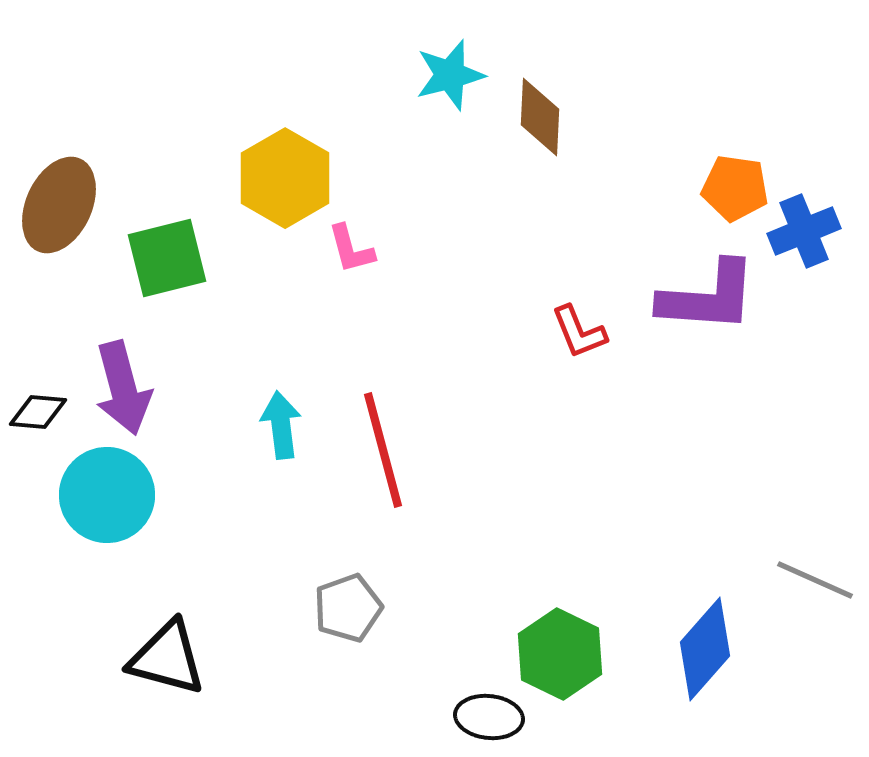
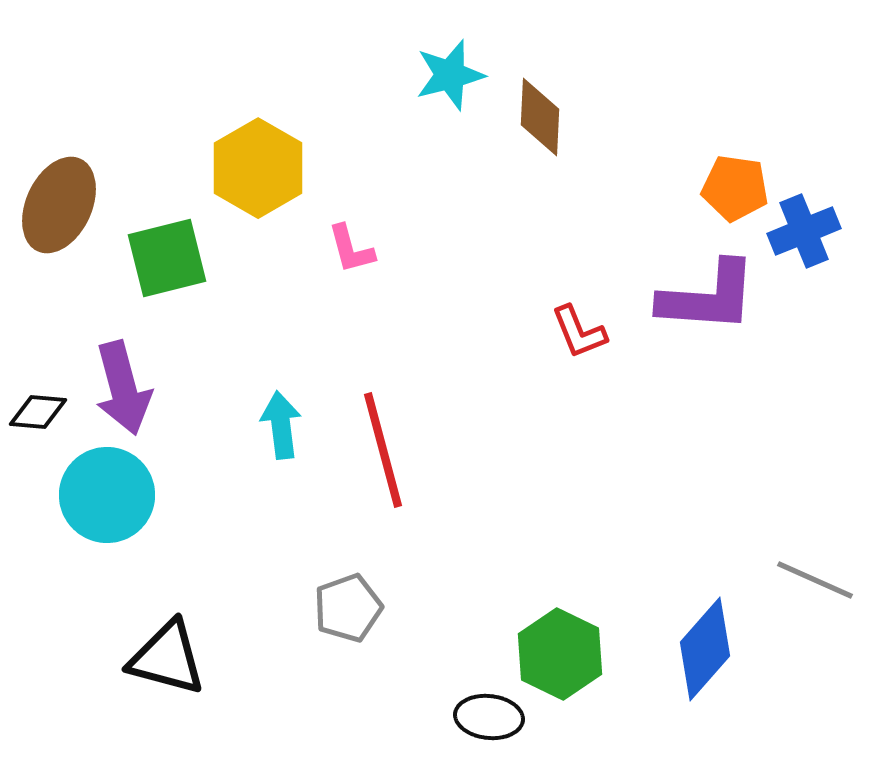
yellow hexagon: moved 27 px left, 10 px up
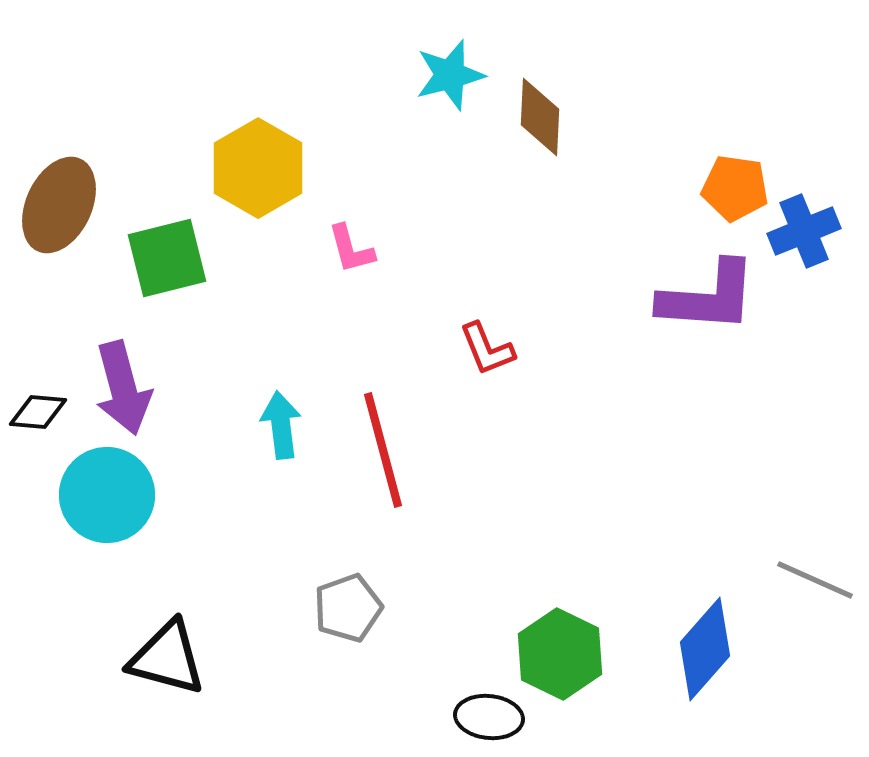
red L-shape: moved 92 px left, 17 px down
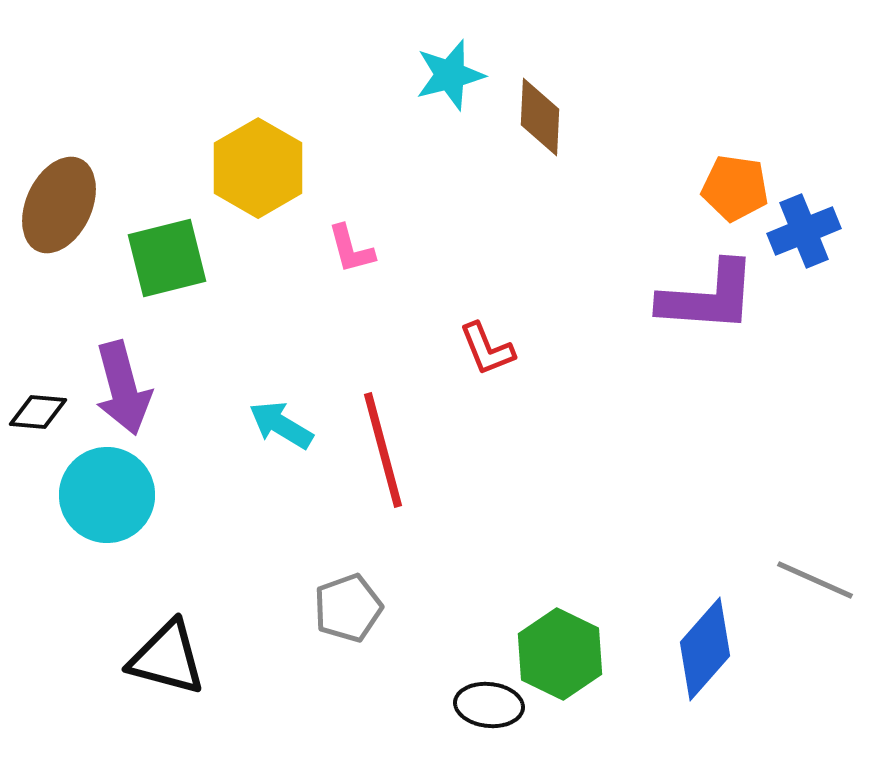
cyan arrow: rotated 52 degrees counterclockwise
black ellipse: moved 12 px up
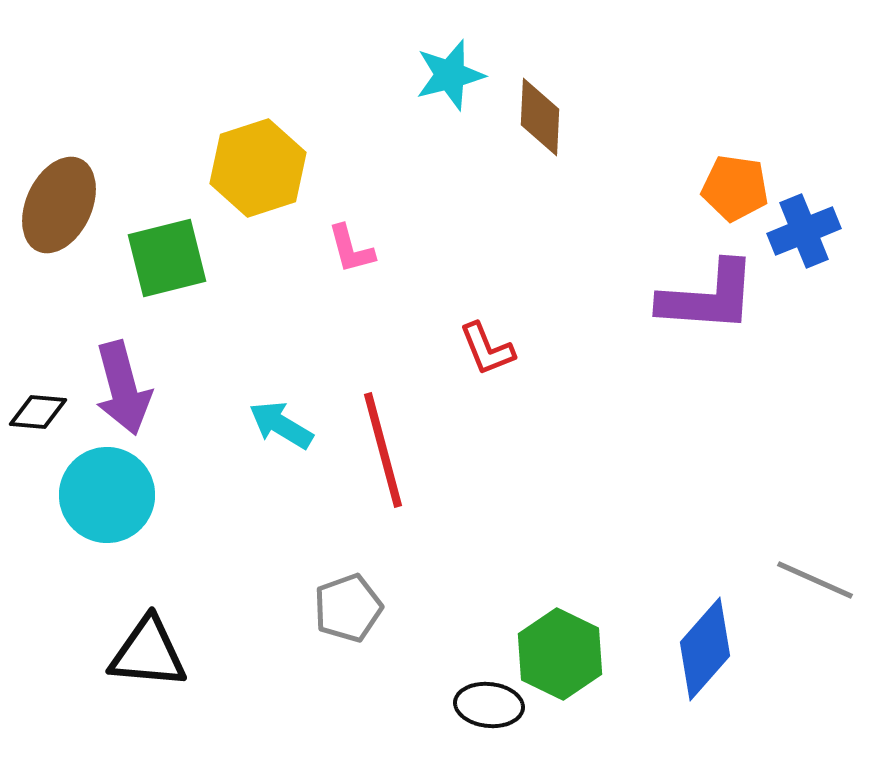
yellow hexagon: rotated 12 degrees clockwise
black triangle: moved 19 px left, 5 px up; rotated 10 degrees counterclockwise
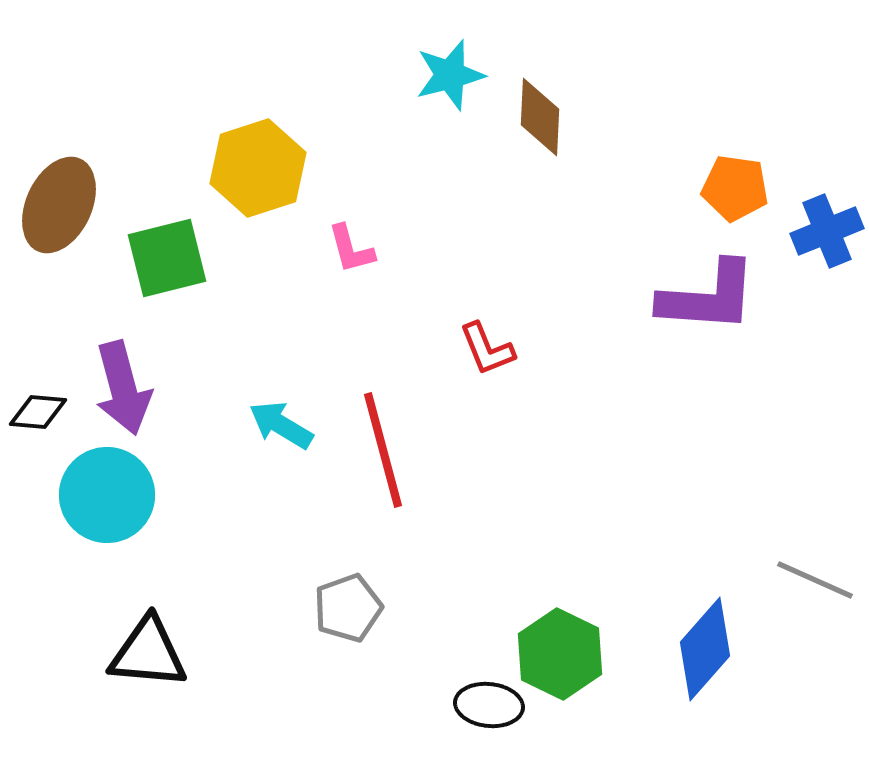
blue cross: moved 23 px right
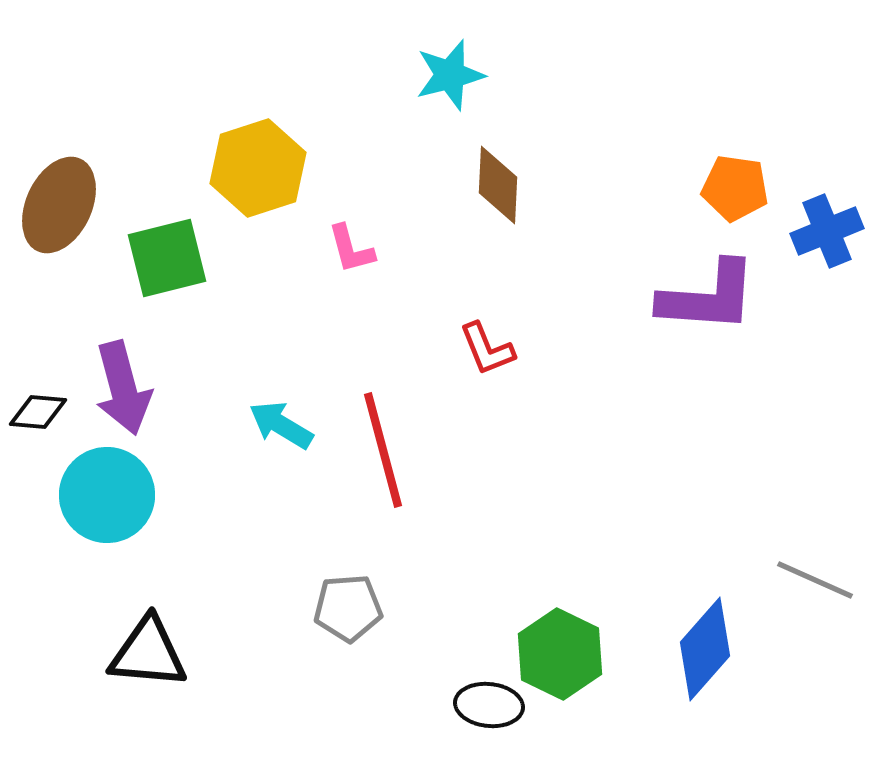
brown diamond: moved 42 px left, 68 px down
gray pentagon: rotated 16 degrees clockwise
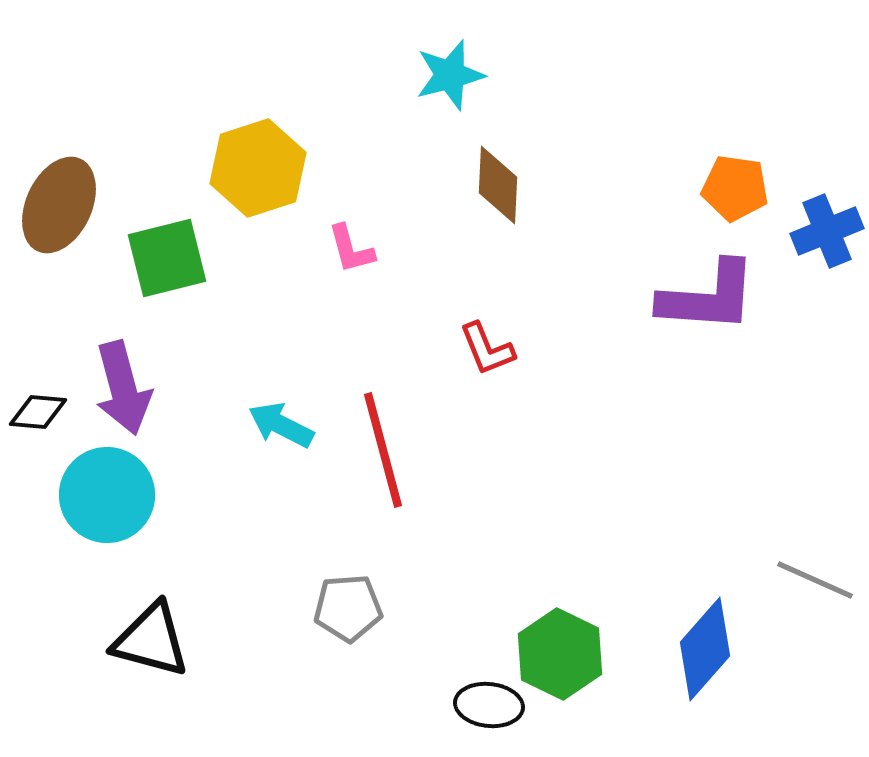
cyan arrow: rotated 4 degrees counterclockwise
black triangle: moved 3 px right, 13 px up; rotated 10 degrees clockwise
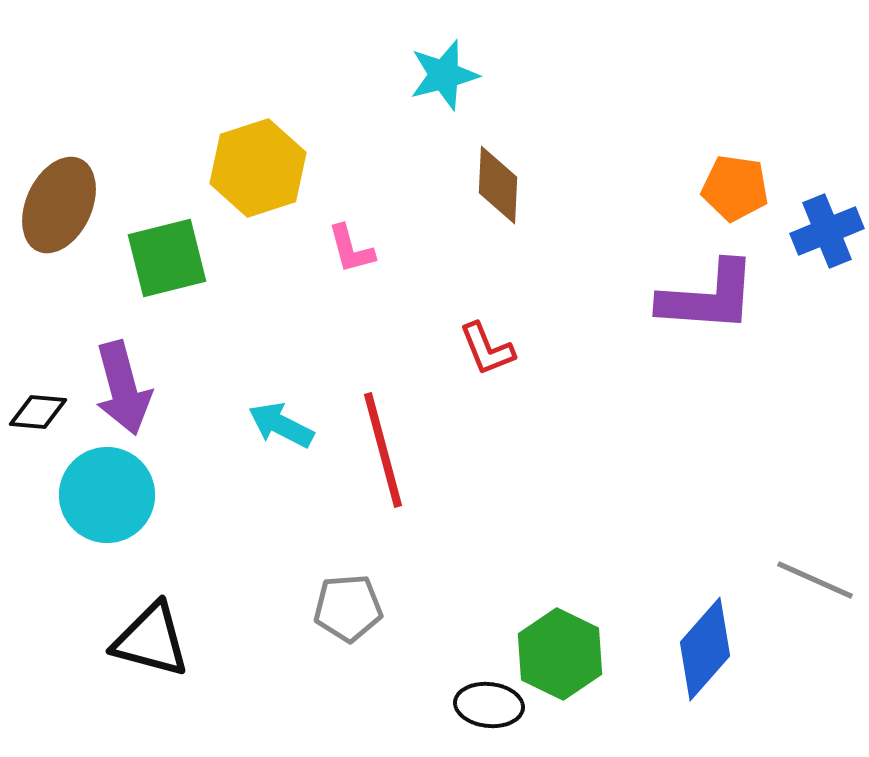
cyan star: moved 6 px left
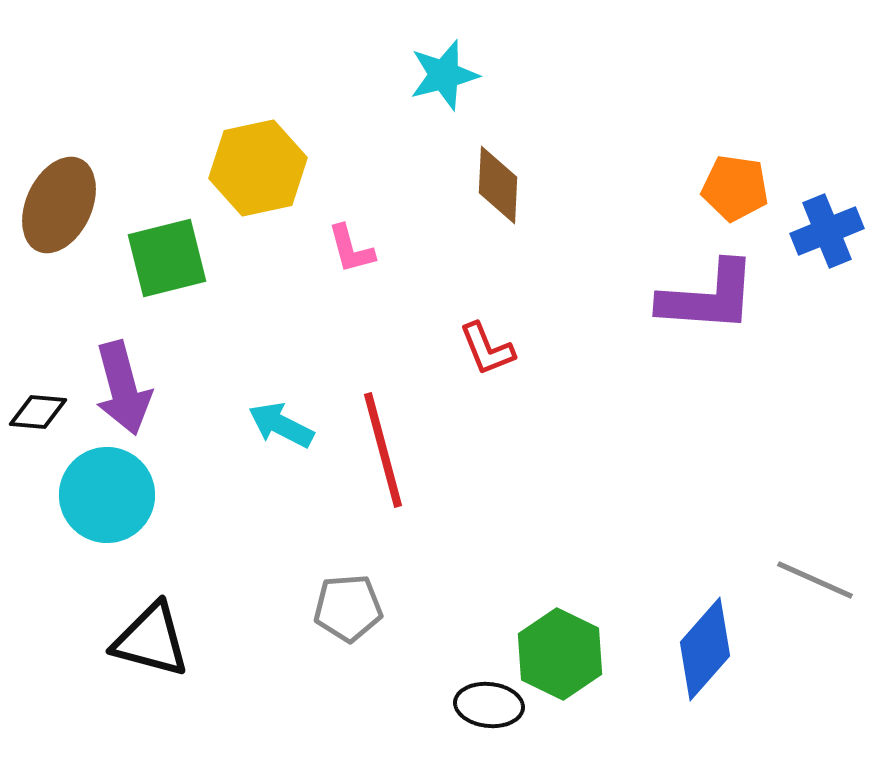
yellow hexagon: rotated 6 degrees clockwise
